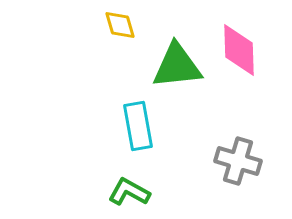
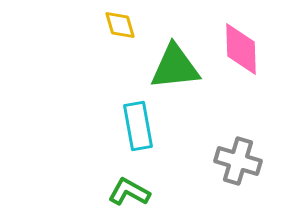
pink diamond: moved 2 px right, 1 px up
green triangle: moved 2 px left, 1 px down
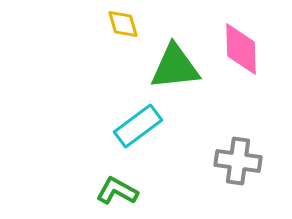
yellow diamond: moved 3 px right, 1 px up
cyan rectangle: rotated 63 degrees clockwise
gray cross: rotated 9 degrees counterclockwise
green L-shape: moved 12 px left, 1 px up
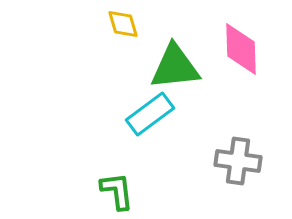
cyan rectangle: moved 12 px right, 12 px up
green L-shape: rotated 54 degrees clockwise
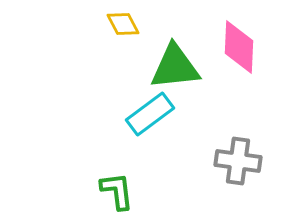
yellow diamond: rotated 12 degrees counterclockwise
pink diamond: moved 2 px left, 2 px up; rotated 4 degrees clockwise
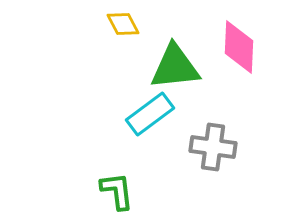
gray cross: moved 25 px left, 14 px up
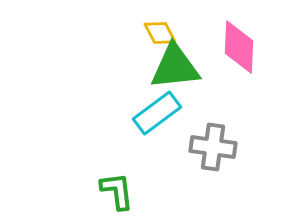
yellow diamond: moved 37 px right, 9 px down
cyan rectangle: moved 7 px right, 1 px up
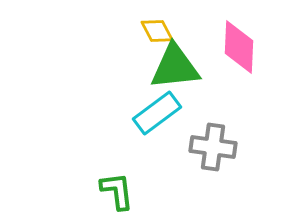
yellow diamond: moved 3 px left, 2 px up
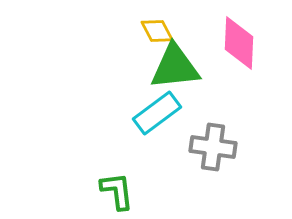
pink diamond: moved 4 px up
